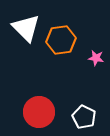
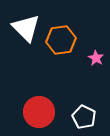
pink star: rotated 21 degrees clockwise
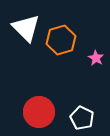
orange hexagon: rotated 8 degrees counterclockwise
white pentagon: moved 2 px left, 1 px down
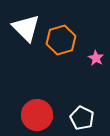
red circle: moved 2 px left, 3 px down
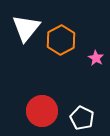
white triangle: rotated 24 degrees clockwise
orange hexagon: rotated 12 degrees counterclockwise
red circle: moved 5 px right, 4 px up
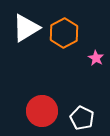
white triangle: rotated 20 degrees clockwise
orange hexagon: moved 3 px right, 7 px up
